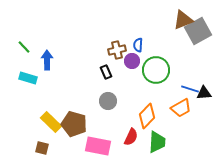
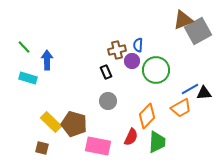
blue line: rotated 48 degrees counterclockwise
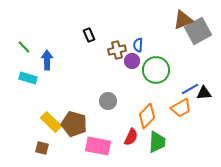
black rectangle: moved 17 px left, 37 px up
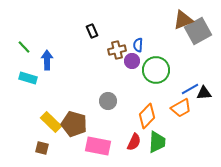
black rectangle: moved 3 px right, 4 px up
red semicircle: moved 3 px right, 5 px down
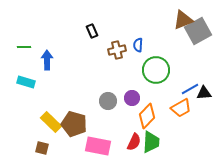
green line: rotated 48 degrees counterclockwise
purple circle: moved 37 px down
cyan rectangle: moved 2 px left, 4 px down
green trapezoid: moved 6 px left
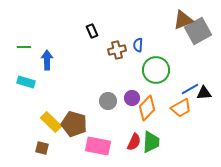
orange diamond: moved 8 px up
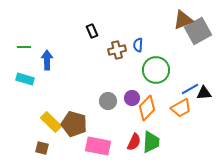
cyan rectangle: moved 1 px left, 3 px up
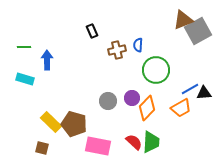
red semicircle: rotated 72 degrees counterclockwise
